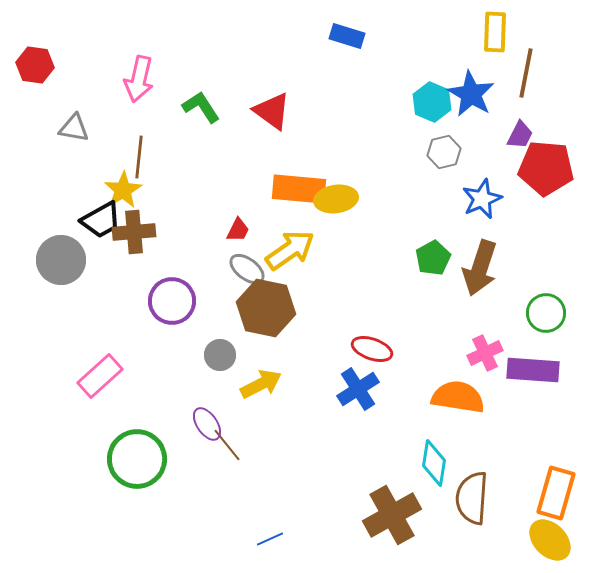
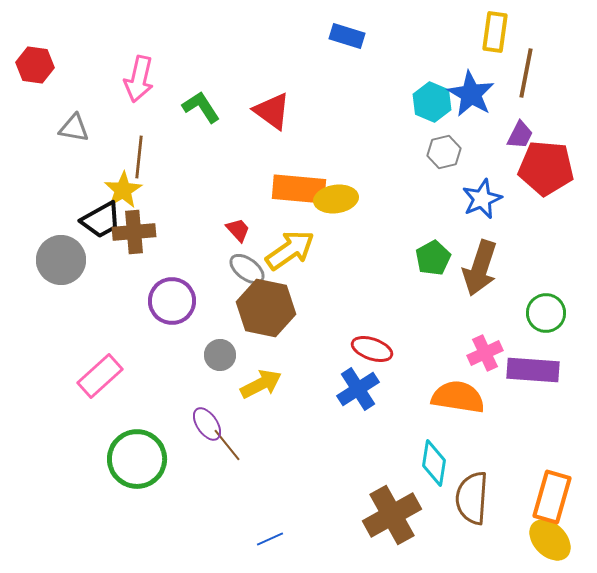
yellow rectangle at (495, 32): rotated 6 degrees clockwise
red trapezoid at (238, 230): rotated 68 degrees counterclockwise
orange rectangle at (556, 493): moved 4 px left, 4 px down
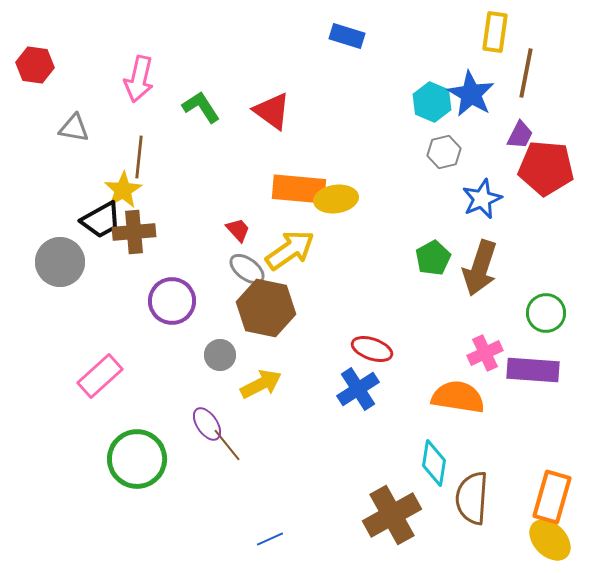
gray circle at (61, 260): moved 1 px left, 2 px down
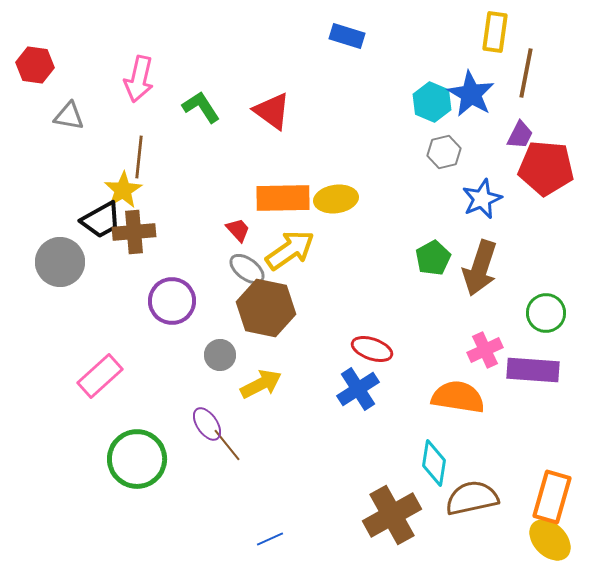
gray triangle at (74, 128): moved 5 px left, 12 px up
orange rectangle at (299, 189): moved 16 px left, 9 px down; rotated 6 degrees counterclockwise
pink cross at (485, 353): moved 3 px up
brown semicircle at (472, 498): rotated 74 degrees clockwise
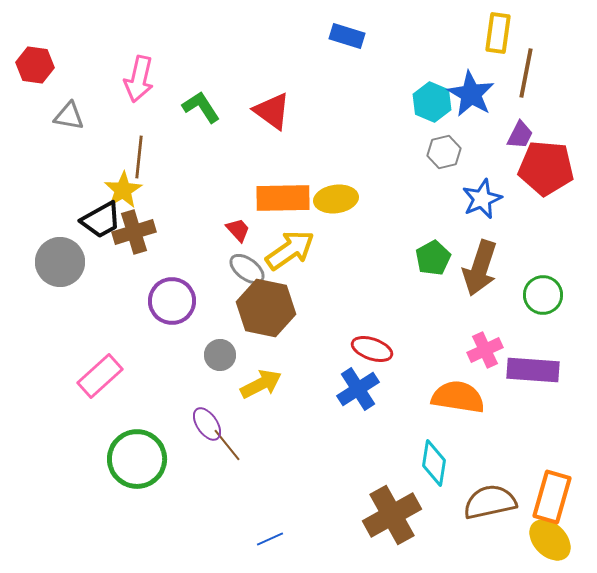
yellow rectangle at (495, 32): moved 3 px right, 1 px down
brown cross at (134, 232): rotated 12 degrees counterclockwise
green circle at (546, 313): moved 3 px left, 18 px up
brown semicircle at (472, 498): moved 18 px right, 4 px down
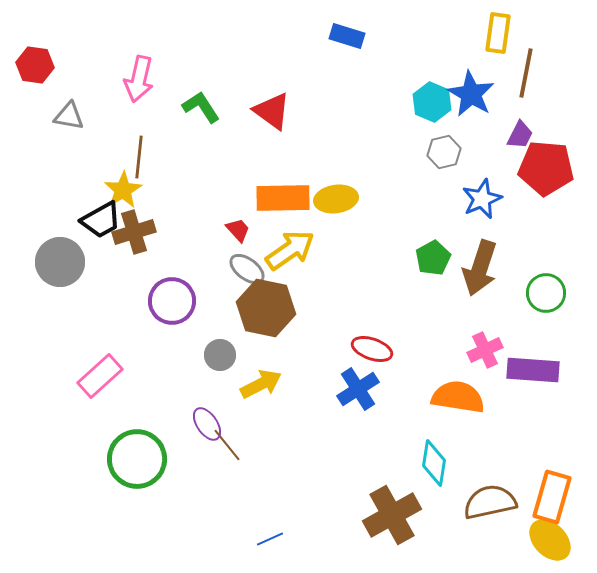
green circle at (543, 295): moved 3 px right, 2 px up
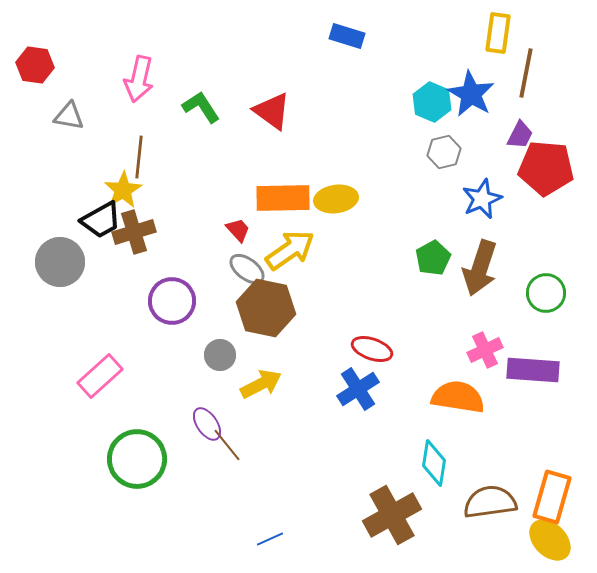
brown semicircle at (490, 502): rotated 4 degrees clockwise
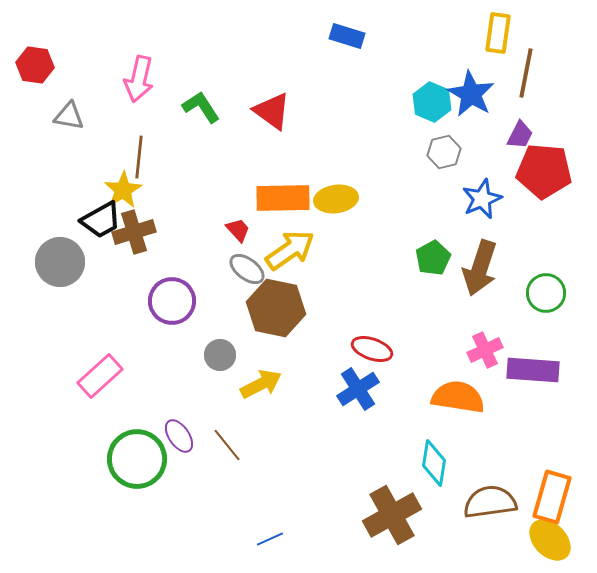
red pentagon at (546, 168): moved 2 px left, 3 px down
brown hexagon at (266, 308): moved 10 px right
purple ellipse at (207, 424): moved 28 px left, 12 px down
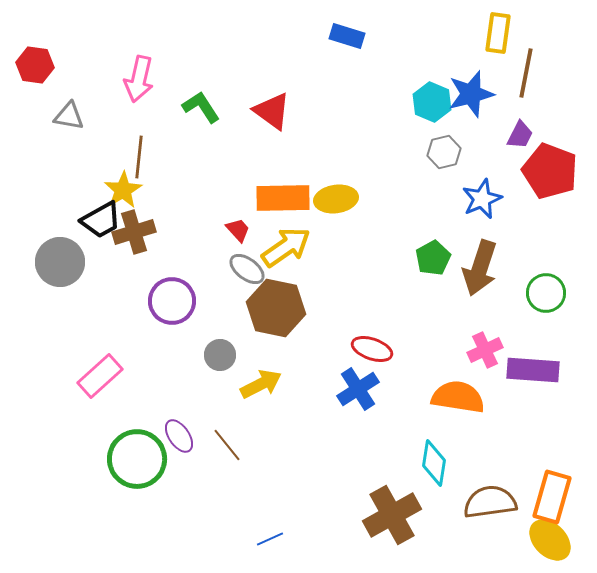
blue star at (471, 94): rotated 27 degrees clockwise
red pentagon at (544, 171): moved 6 px right; rotated 16 degrees clockwise
yellow arrow at (290, 250): moved 4 px left, 3 px up
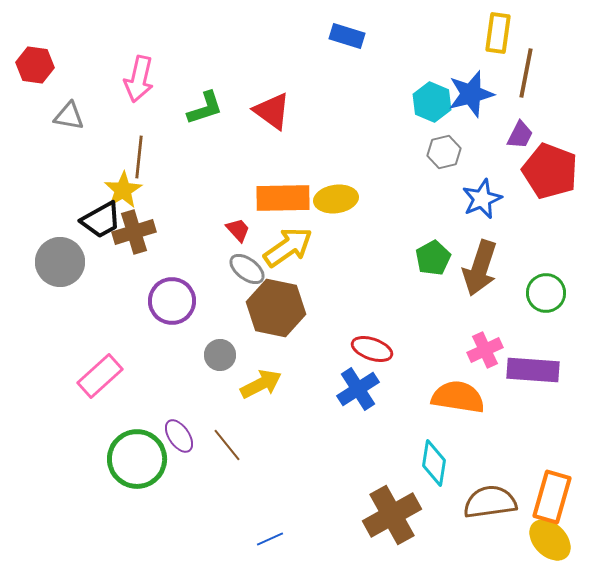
green L-shape at (201, 107): moved 4 px right, 1 px down; rotated 105 degrees clockwise
yellow arrow at (286, 247): moved 2 px right
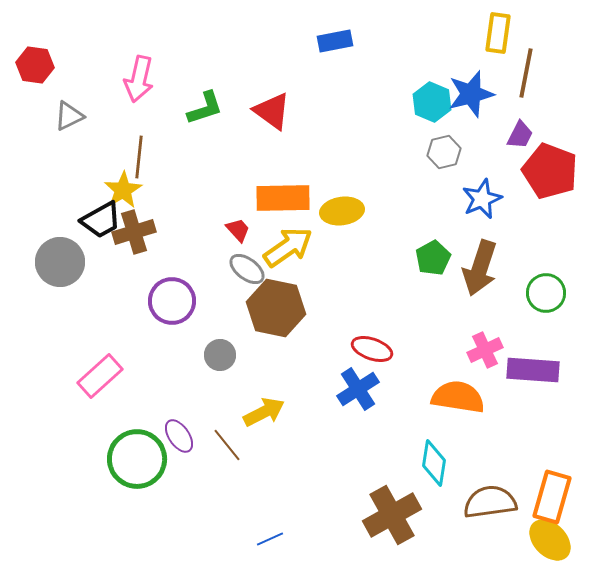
blue rectangle at (347, 36): moved 12 px left, 5 px down; rotated 28 degrees counterclockwise
gray triangle at (69, 116): rotated 36 degrees counterclockwise
yellow ellipse at (336, 199): moved 6 px right, 12 px down
yellow arrow at (261, 384): moved 3 px right, 28 px down
